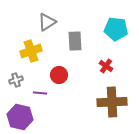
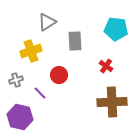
purple line: rotated 40 degrees clockwise
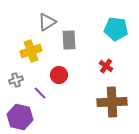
gray rectangle: moved 6 px left, 1 px up
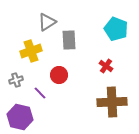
cyan pentagon: rotated 15 degrees clockwise
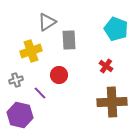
purple hexagon: moved 2 px up
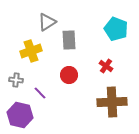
red circle: moved 10 px right
gray cross: rotated 24 degrees clockwise
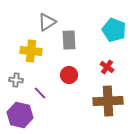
cyan pentagon: moved 2 px left, 1 px down
yellow cross: rotated 25 degrees clockwise
red cross: moved 1 px right, 1 px down
brown cross: moved 4 px left, 1 px up
